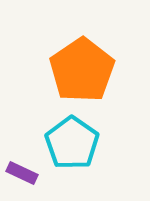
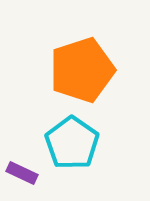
orange pentagon: rotated 16 degrees clockwise
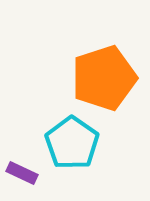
orange pentagon: moved 22 px right, 8 px down
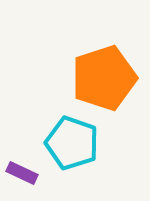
cyan pentagon: rotated 16 degrees counterclockwise
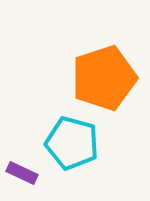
cyan pentagon: rotated 4 degrees counterclockwise
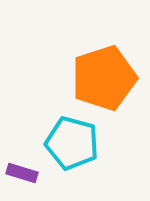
purple rectangle: rotated 8 degrees counterclockwise
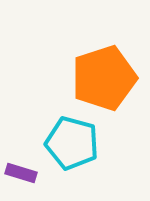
purple rectangle: moved 1 px left
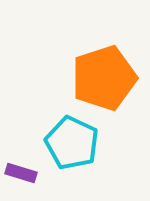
cyan pentagon: rotated 10 degrees clockwise
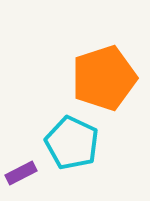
purple rectangle: rotated 44 degrees counterclockwise
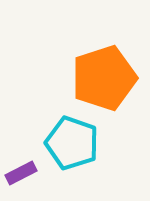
cyan pentagon: rotated 6 degrees counterclockwise
